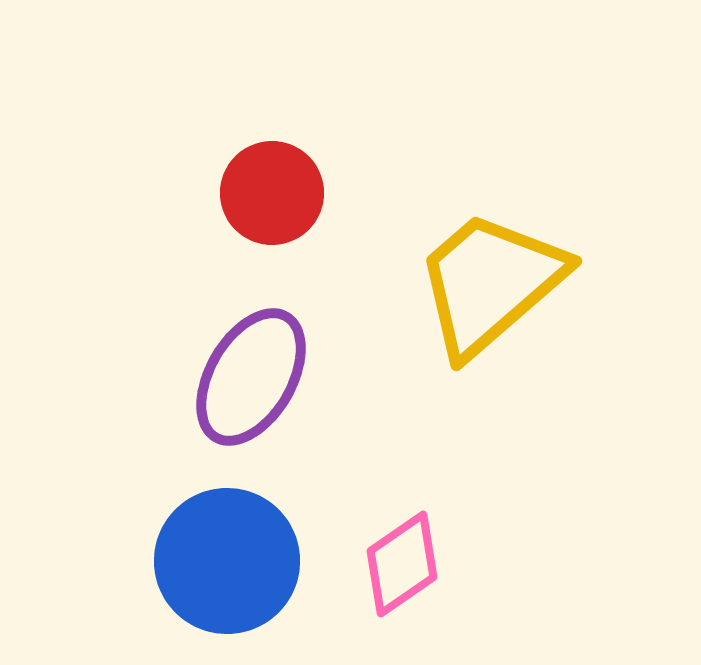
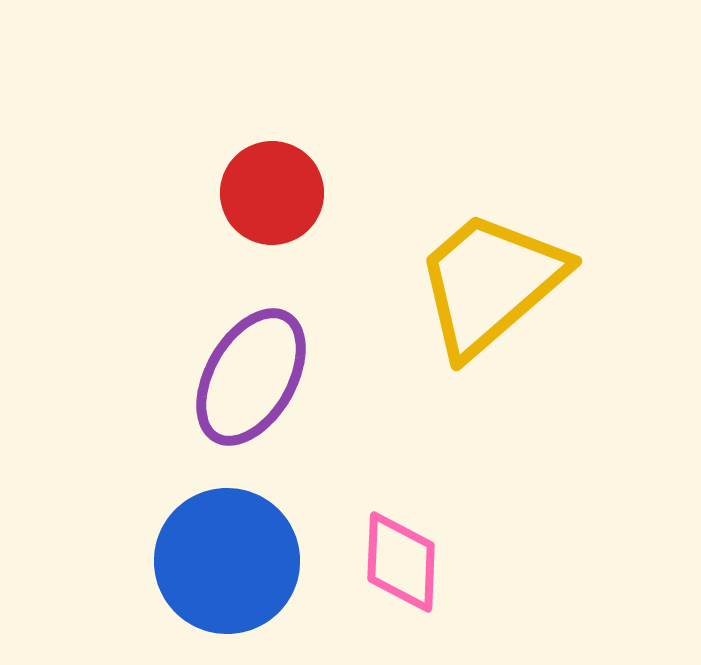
pink diamond: moved 1 px left, 2 px up; rotated 53 degrees counterclockwise
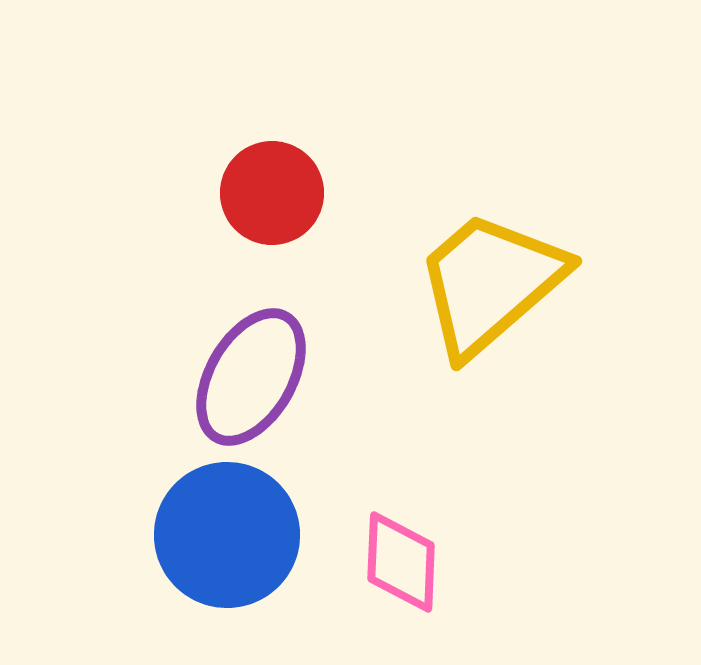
blue circle: moved 26 px up
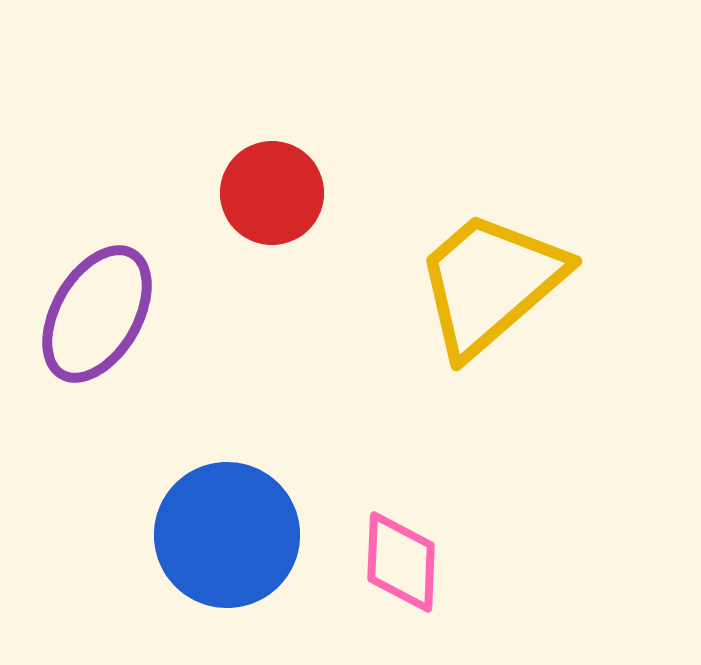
purple ellipse: moved 154 px left, 63 px up
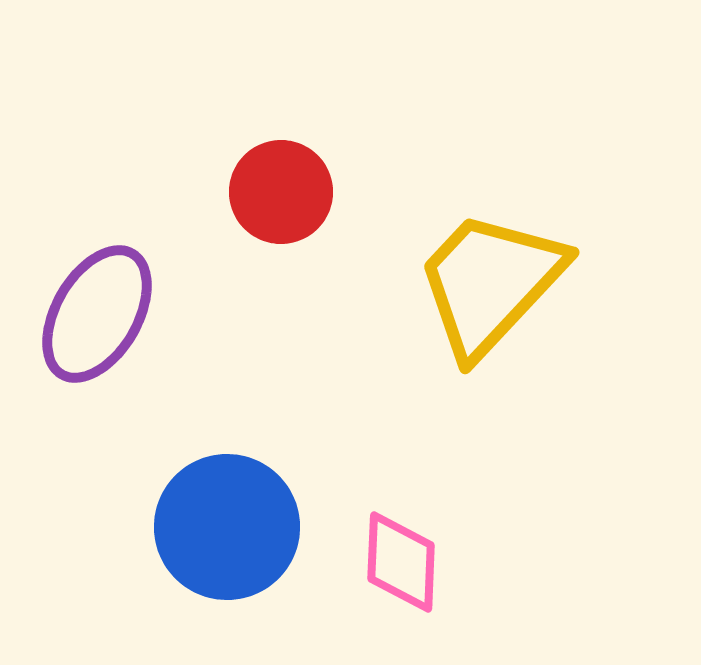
red circle: moved 9 px right, 1 px up
yellow trapezoid: rotated 6 degrees counterclockwise
blue circle: moved 8 px up
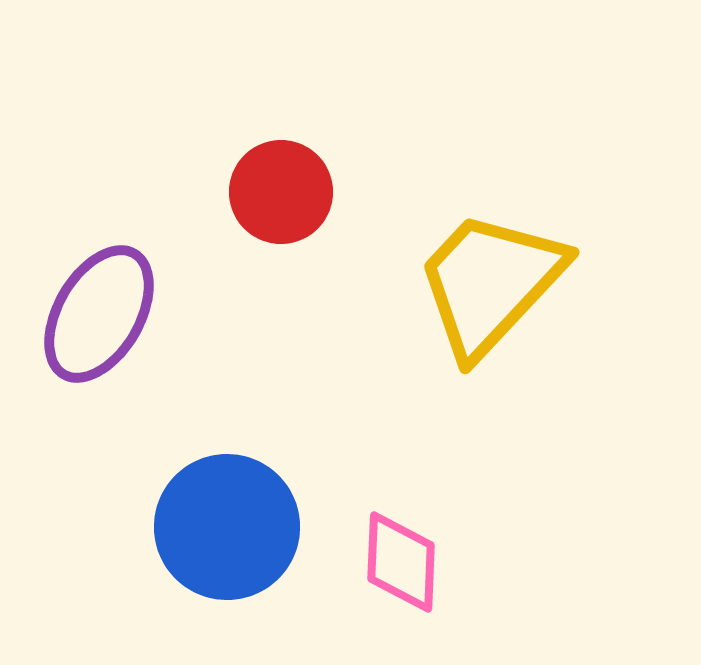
purple ellipse: moved 2 px right
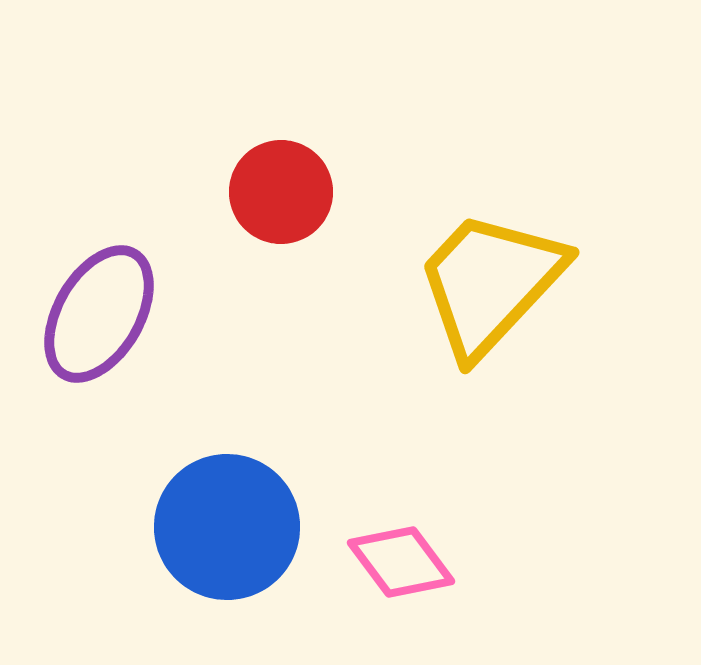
pink diamond: rotated 39 degrees counterclockwise
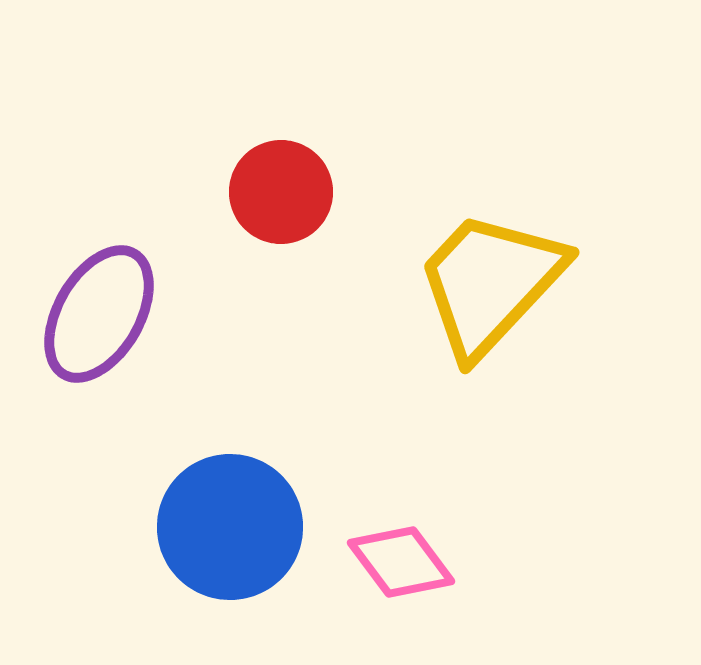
blue circle: moved 3 px right
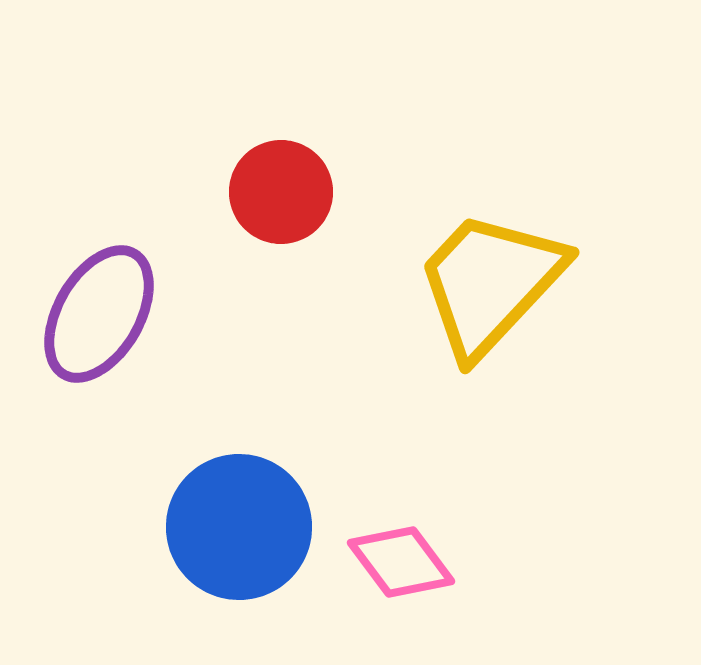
blue circle: moved 9 px right
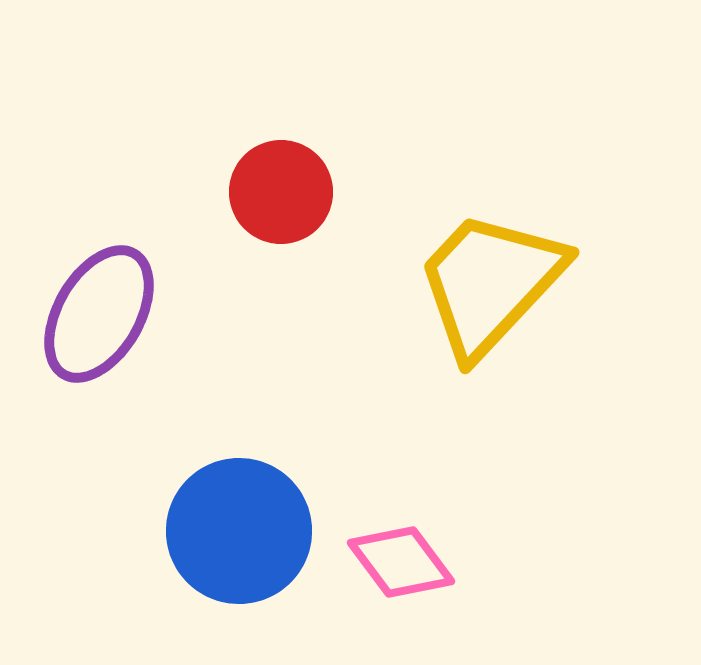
blue circle: moved 4 px down
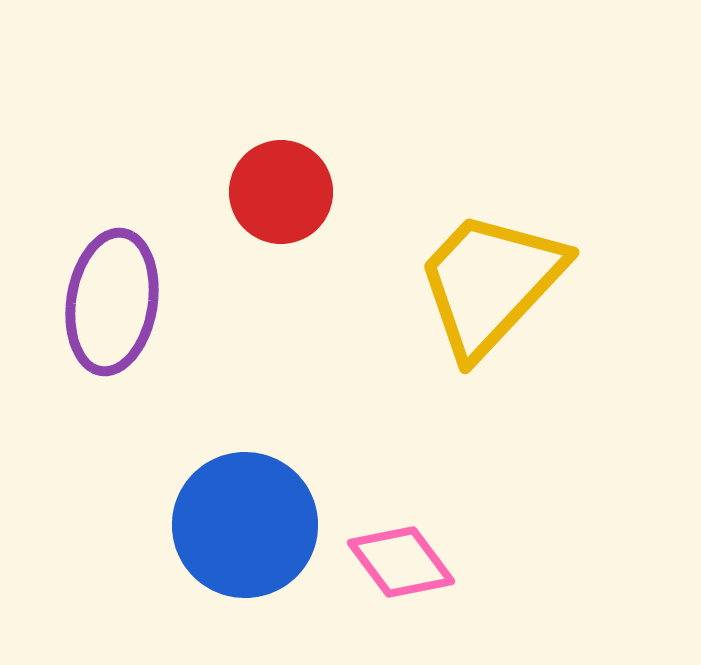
purple ellipse: moved 13 px right, 12 px up; rotated 21 degrees counterclockwise
blue circle: moved 6 px right, 6 px up
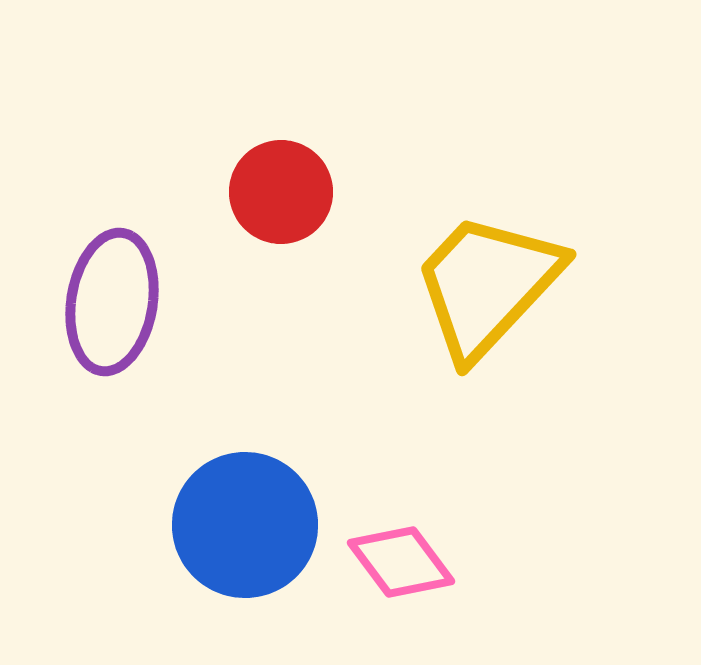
yellow trapezoid: moved 3 px left, 2 px down
